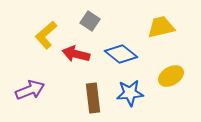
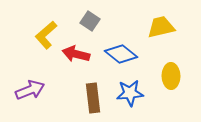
yellow ellipse: rotated 60 degrees counterclockwise
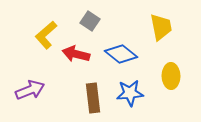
yellow trapezoid: rotated 92 degrees clockwise
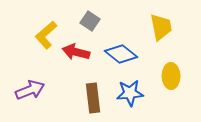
red arrow: moved 2 px up
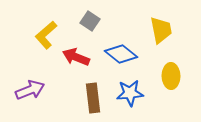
yellow trapezoid: moved 3 px down
red arrow: moved 5 px down; rotated 8 degrees clockwise
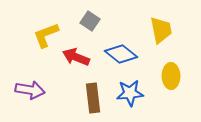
yellow L-shape: rotated 20 degrees clockwise
purple arrow: rotated 32 degrees clockwise
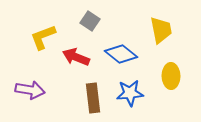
yellow L-shape: moved 3 px left, 2 px down
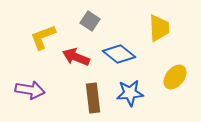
yellow trapezoid: moved 2 px left, 2 px up; rotated 8 degrees clockwise
blue diamond: moved 2 px left
yellow ellipse: moved 4 px right, 1 px down; rotated 40 degrees clockwise
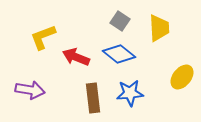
gray square: moved 30 px right
yellow ellipse: moved 7 px right
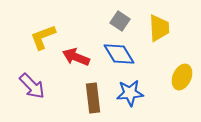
blue diamond: rotated 20 degrees clockwise
yellow ellipse: rotated 15 degrees counterclockwise
purple arrow: moved 2 px right, 4 px up; rotated 36 degrees clockwise
